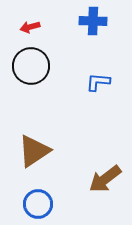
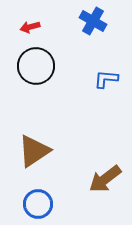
blue cross: rotated 28 degrees clockwise
black circle: moved 5 px right
blue L-shape: moved 8 px right, 3 px up
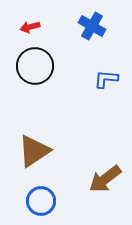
blue cross: moved 1 px left, 5 px down
black circle: moved 1 px left
blue circle: moved 3 px right, 3 px up
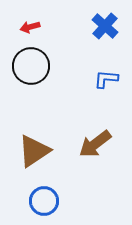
blue cross: moved 13 px right; rotated 12 degrees clockwise
black circle: moved 4 px left
brown arrow: moved 10 px left, 35 px up
blue circle: moved 3 px right
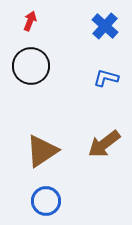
red arrow: moved 6 px up; rotated 126 degrees clockwise
blue L-shape: moved 1 px up; rotated 10 degrees clockwise
brown arrow: moved 9 px right
brown triangle: moved 8 px right
blue circle: moved 2 px right
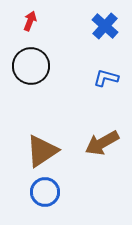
brown arrow: moved 2 px left, 1 px up; rotated 8 degrees clockwise
blue circle: moved 1 px left, 9 px up
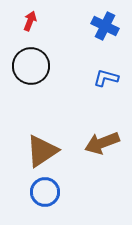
blue cross: rotated 16 degrees counterclockwise
brown arrow: rotated 8 degrees clockwise
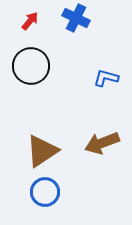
red arrow: rotated 18 degrees clockwise
blue cross: moved 29 px left, 8 px up
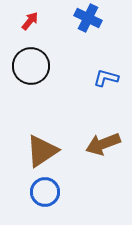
blue cross: moved 12 px right
brown arrow: moved 1 px right, 1 px down
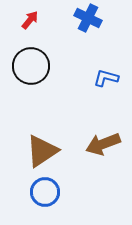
red arrow: moved 1 px up
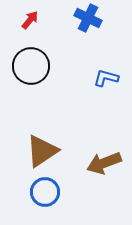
brown arrow: moved 1 px right, 19 px down
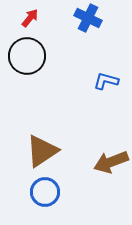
red arrow: moved 2 px up
black circle: moved 4 px left, 10 px up
blue L-shape: moved 3 px down
brown arrow: moved 7 px right, 1 px up
